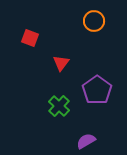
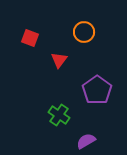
orange circle: moved 10 px left, 11 px down
red triangle: moved 2 px left, 3 px up
green cross: moved 9 px down; rotated 10 degrees counterclockwise
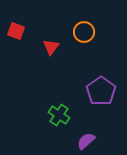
red square: moved 14 px left, 7 px up
red triangle: moved 8 px left, 13 px up
purple pentagon: moved 4 px right, 1 px down
purple semicircle: rotated 12 degrees counterclockwise
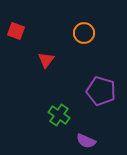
orange circle: moved 1 px down
red triangle: moved 5 px left, 13 px down
purple pentagon: rotated 20 degrees counterclockwise
purple semicircle: rotated 114 degrees counterclockwise
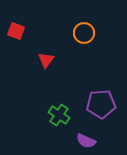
purple pentagon: moved 13 px down; rotated 20 degrees counterclockwise
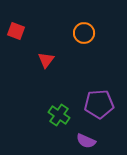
purple pentagon: moved 2 px left
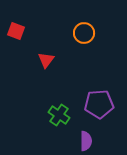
purple semicircle: rotated 114 degrees counterclockwise
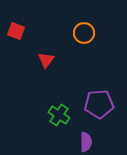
purple semicircle: moved 1 px down
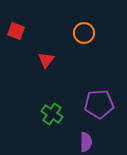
green cross: moved 7 px left, 1 px up
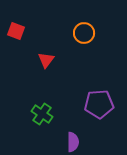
green cross: moved 10 px left
purple semicircle: moved 13 px left
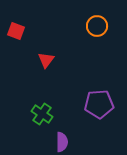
orange circle: moved 13 px right, 7 px up
purple semicircle: moved 11 px left
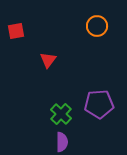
red square: rotated 30 degrees counterclockwise
red triangle: moved 2 px right
green cross: moved 19 px right; rotated 10 degrees clockwise
